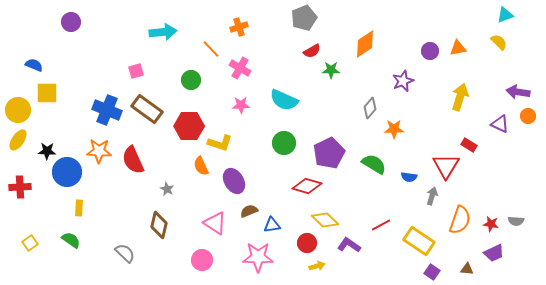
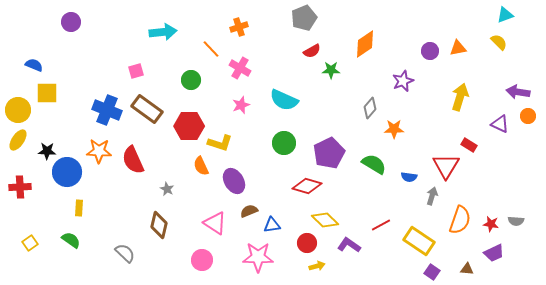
pink star at (241, 105): rotated 18 degrees counterclockwise
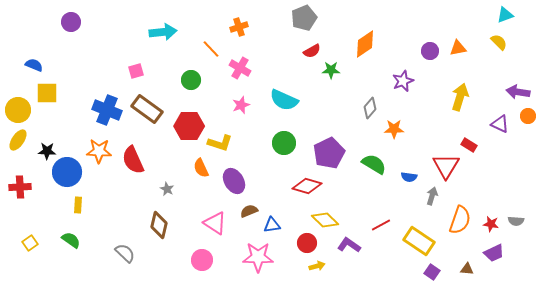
orange semicircle at (201, 166): moved 2 px down
yellow rectangle at (79, 208): moved 1 px left, 3 px up
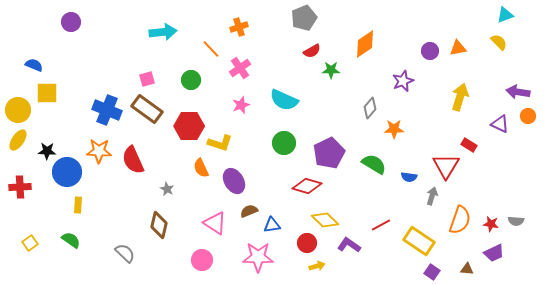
pink cross at (240, 68): rotated 25 degrees clockwise
pink square at (136, 71): moved 11 px right, 8 px down
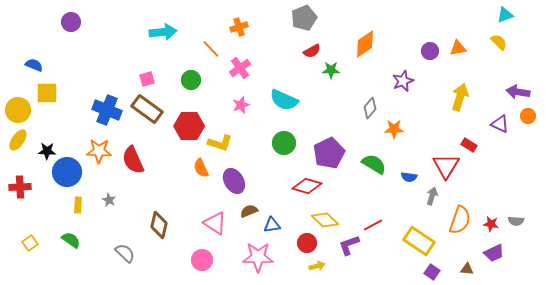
gray star at (167, 189): moved 58 px left, 11 px down
red line at (381, 225): moved 8 px left
purple L-shape at (349, 245): rotated 55 degrees counterclockwise
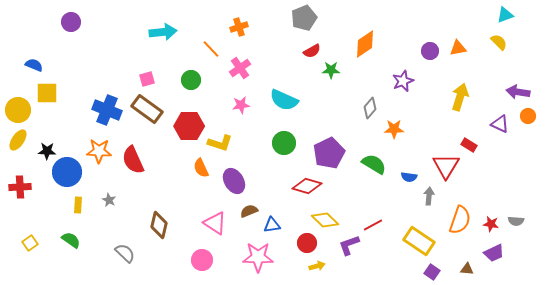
pink star at (241, 105): rotated 12 degrees clockwise
gray arrow at (432, 196): moved 3 px left; rotated 12 degrees counterclockwise
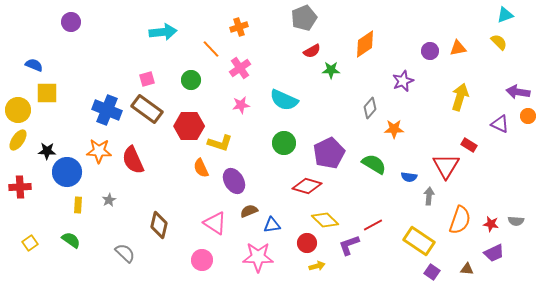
gray star at (109, 200): rotated 16 degrees clockwise
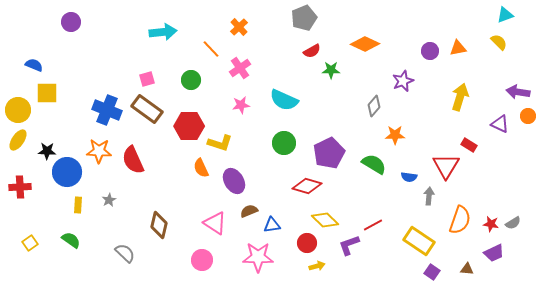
orange cross at (239, 27): rotated 24 degrees counterclockwise
orange diamond at (365, 44): rotated 60 degrees clockwise
gray diamond at (370, 108): moved 4 px right, 2 px up
orange star at (394, 129): moved 1 px right, 6 px down
gray semicircle at (516, 221): moved 3 px left, 2 px down; rotated 35 degrees counterclockwise
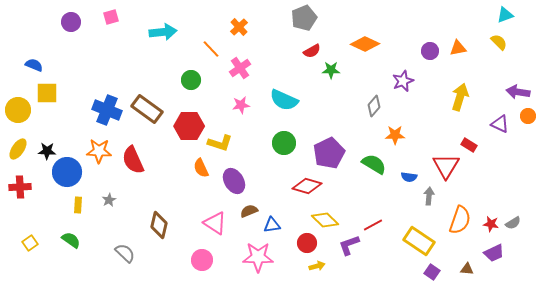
pink square at (147, 79): moved 36 px left, 62 px up
yellow ellipse at (18, 140): moved 9 px down
